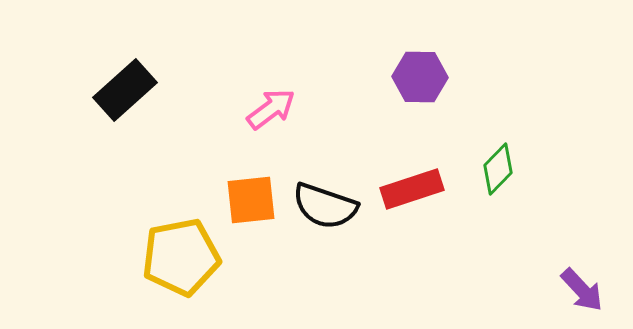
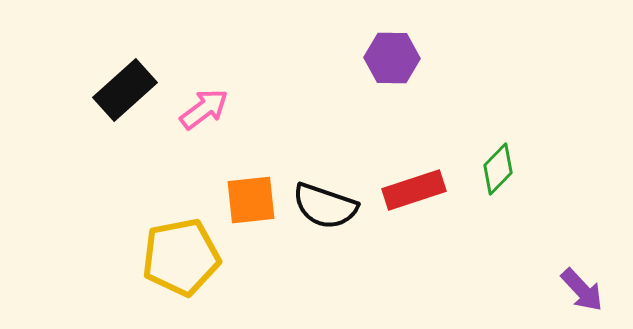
purple hexagon: moved 28 px left, 19 px up
pink arrow: moved 67 px left
red rectangle: moved 2 px right, 1 px down
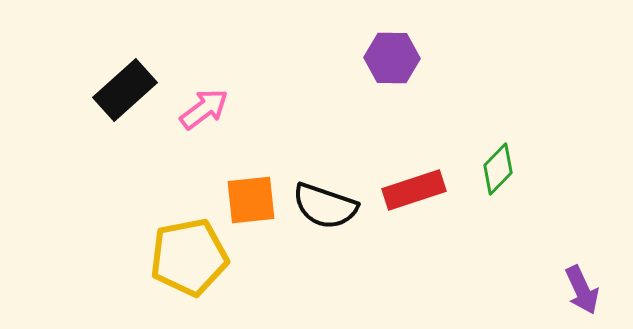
yellow pentagon: moved 8 px right
purple arrow: rotated 18 degrees clockwise
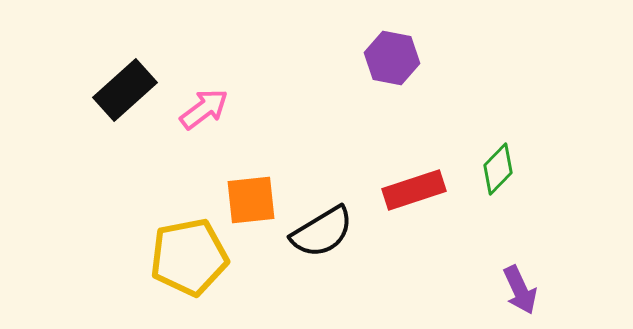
purple hexagon: rotated 10 degrees clockwise
black semicircle: moved 3 px left, 26 px down; rotated 50 degrees counterclockwise
purple arrow: moved 62 px left
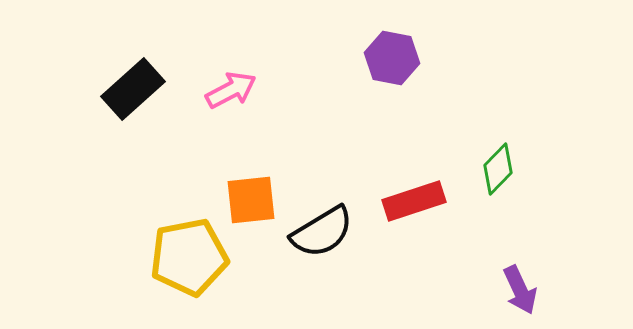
black rectangle: moved 8 px right, 1 px up
pink arrow: moved 27 px right, 19 px up; rotated 9 degrees clockwise
red rectangle: moved 11 px down
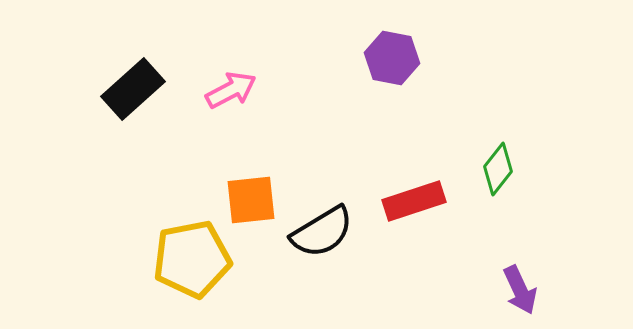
green diamond: rotated 6 degrees counterclockwise
yellow pentagon: moved 3 px right, 2 px down
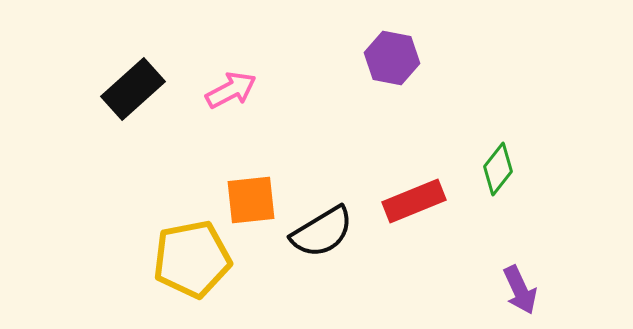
red rectangle: rotated 4 degrees counterclockwise
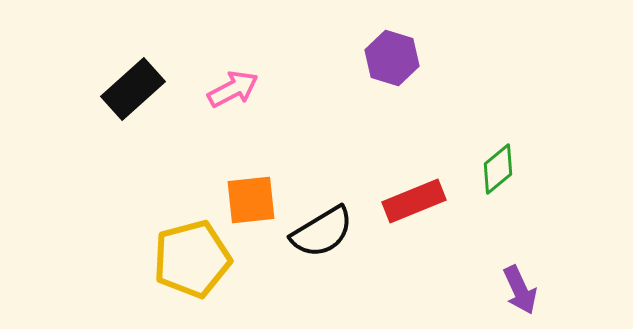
purple hexagon: rotated 6 degrees clockwise
pink arrow: moved 2 px right, 1 px up
green diamond: rotated 12 degrees clockwise
yellow pentagon: rotated 4 degrees counterclockwise
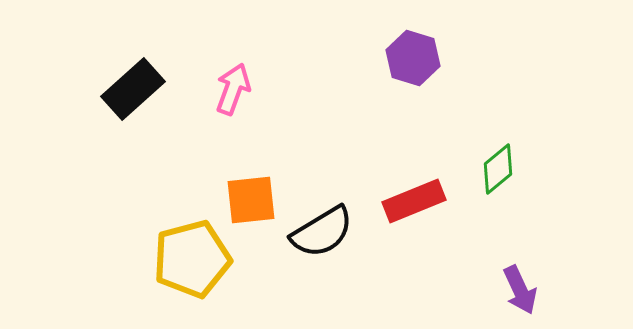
purple hexagon: moved 21 px right
pink arrow: rotated 42 degrees counterclockwise
